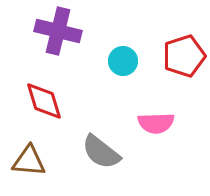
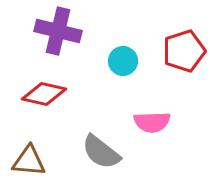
red pentagon: moved 5 px up
red diamond: moved 7 px up; rotated 60 degrees counterclockwise
pink semicircle: moved 4 px left, 1 px up
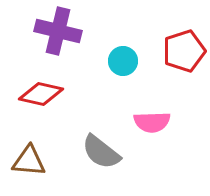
red diamond: moved 3 px left
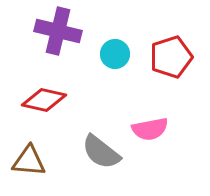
red pentagon: moved 13 px left, 6 px down
cyan circle: moved 8 px left, 7 px up
red diamond: moved 3 px right, 6 px down
pink semicircle: moved 2 px left, 7 px down; rotated 9 degrees counterclockwise
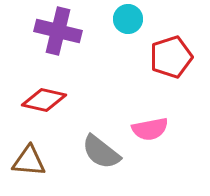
cyan circle: moved 13 px right, 35 px up
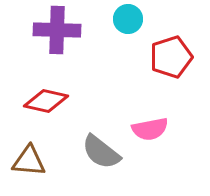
purple cross: moved 1 px left, 1 px up; rotated 12 degrees counterclockwise
red diamond: moved 2 px right, 1 px down
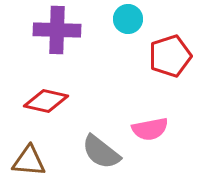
red pentagon: moved 1 px left, 1 px up
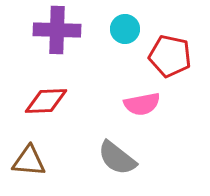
cyan circle: moved 3 px left, 10 px down
red pentagon: rotated 30 degrees clockwise
red diamond: rotated 15 degrees counterclockwise
pink semicircle: moved 8 px left, 25 px up
gray semicircle: moved 16 px right, 6 px down
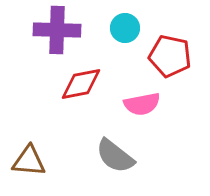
cyan circle: moved 1 px up
red diamond: moved 35 px right, 17 px up; rotated 9 degrees counterclockwise
gray semicircle: moved 2 px left, 2 px up
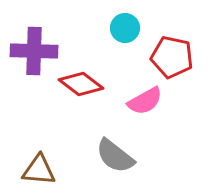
purple cross: moved 23 px left, 21 px down
red pentagon: moved 2 px right, 1 px down
red diamond: rotated 48 degrees clockwise
pink semicircle: moved 3 px right, 3 px up; rotated 18 degrees counterclockwise
brown triangle: moved 10 px right, 9 px down
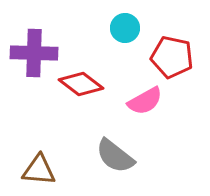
purple cross: moved 2 px down
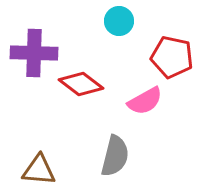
cyan circle: moved 6 px left, 7 px up
gray semicircle: rotated 114 degrees counterclockwise
